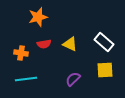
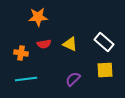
orange star: rotated 12 degrees clockwise
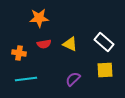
orange star: moved 1 px right, 1 px down
orange cross: moved 2 px left
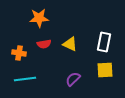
white rectangle: rotated 60 degrees clockwise
cyan line: moved 1 px left
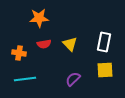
yellow triangle: rotated 21 degrees clockwise
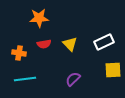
white rectangle: rotated 54 degrees clockwise
yellow square: moved 8 px right
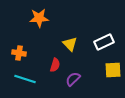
red semicircle: moved 11 px right, 21 px down; rotated 64 degrees counterclockwise
cyan line: rotated 25 degrees clockwise
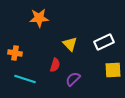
orange cross: moved 4 px left
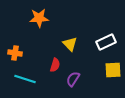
white rectangle: moved 2 px right
purple semicircle: rotated 14 degrees counterclockwise
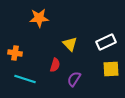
yellow square: moved 2 px left, 1 px up
purple semicircle: moved 1 px right
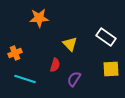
white rectangle: moved 5 px up; rotated 60 degrees clockwise
orange cross: rotated 32 degrees counterclockwise
